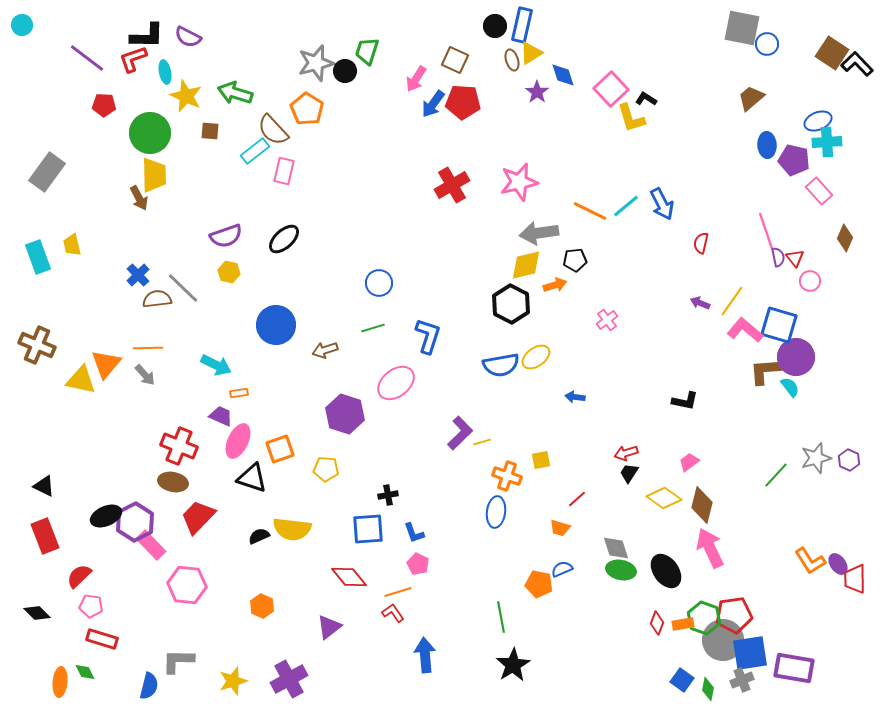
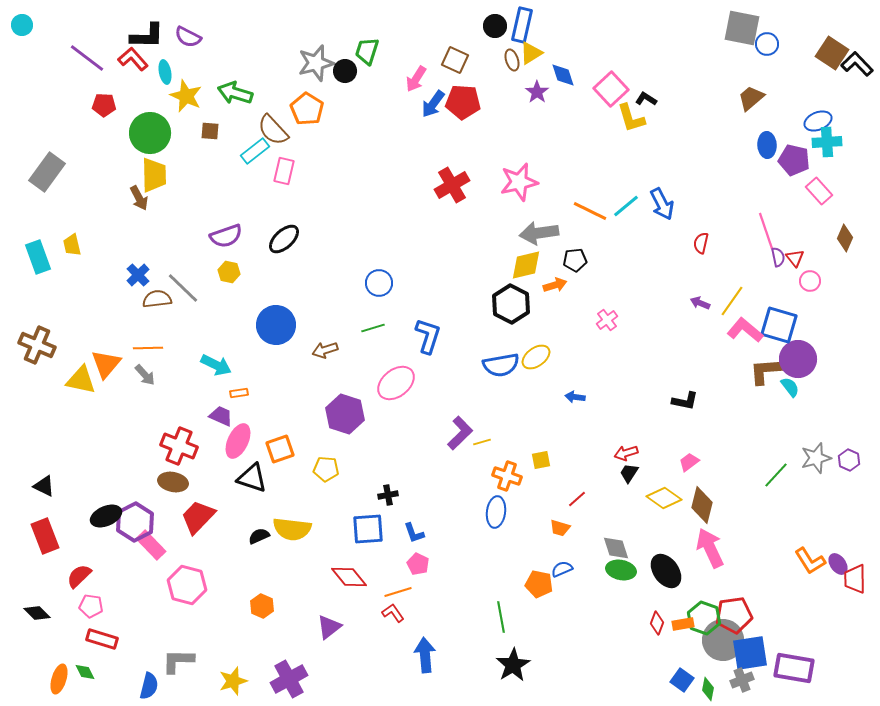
red L-shape at (133, 59): rotated 68 degrees clockwise
purple circle at (796, 357): moved 2 px right, 2 px down
pink hexagon at (187, 585): rotated 9 degrees clockwise
orange ellipse at (60, 682): moved 1 px left, 3 px up; rotated 12 degrees clockwise
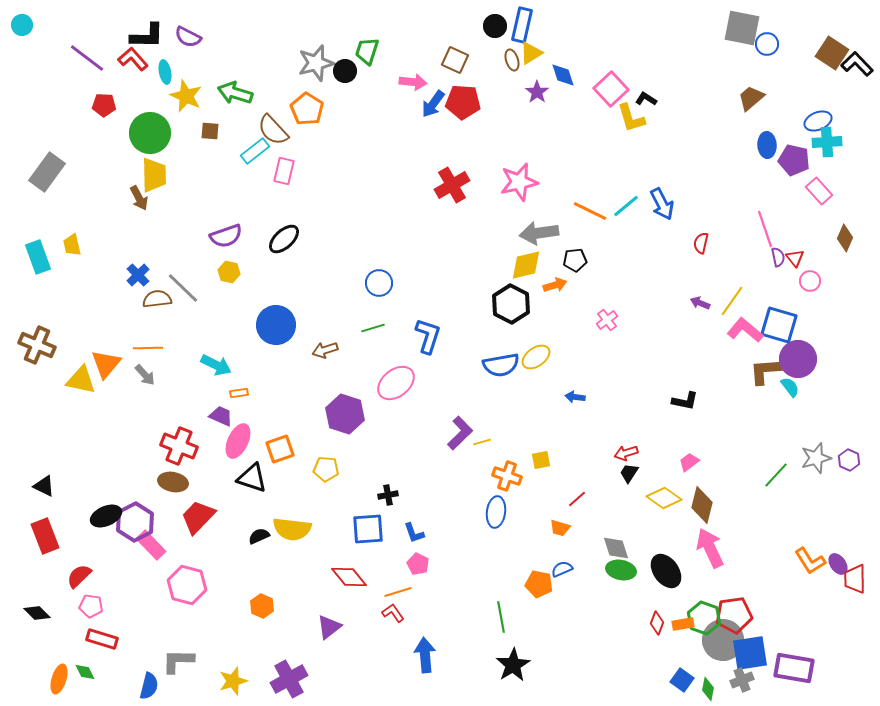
pink arrow at (416, 79): moved 3 px left, 3 px down; rotated 116 degrees counterclockwise
pink line at (766, 231): moved 1 px left, 2 px up
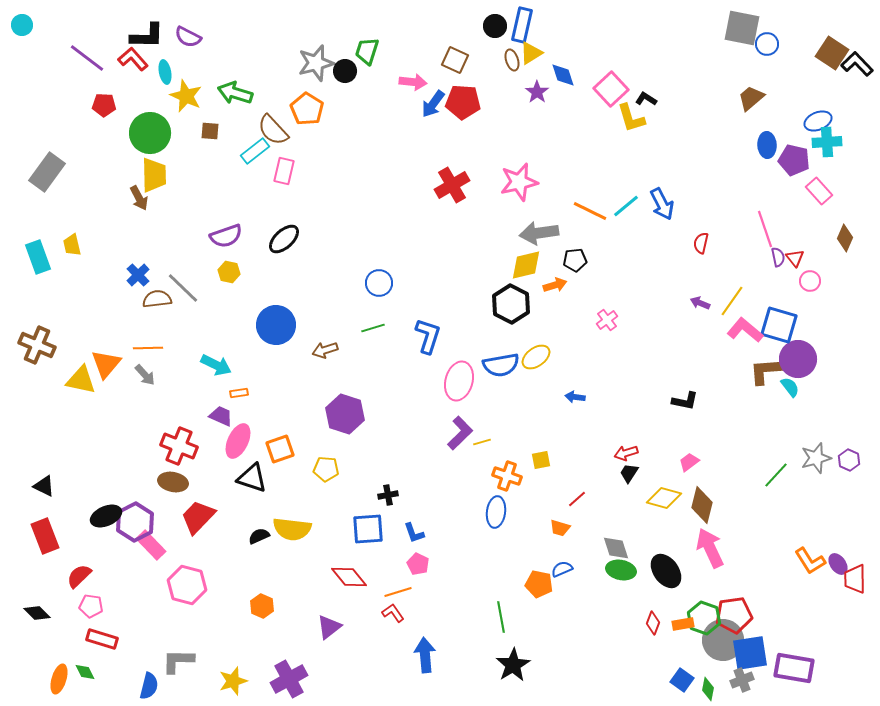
pink ellipse at (396, 383): moved 63 px right, 2 px up; rotated 36 degrees counterclockwise
yellow diamond at (664, 498): rotated 20 degrees counterclockwise
red diamond at (657, 623): moved 4 px left
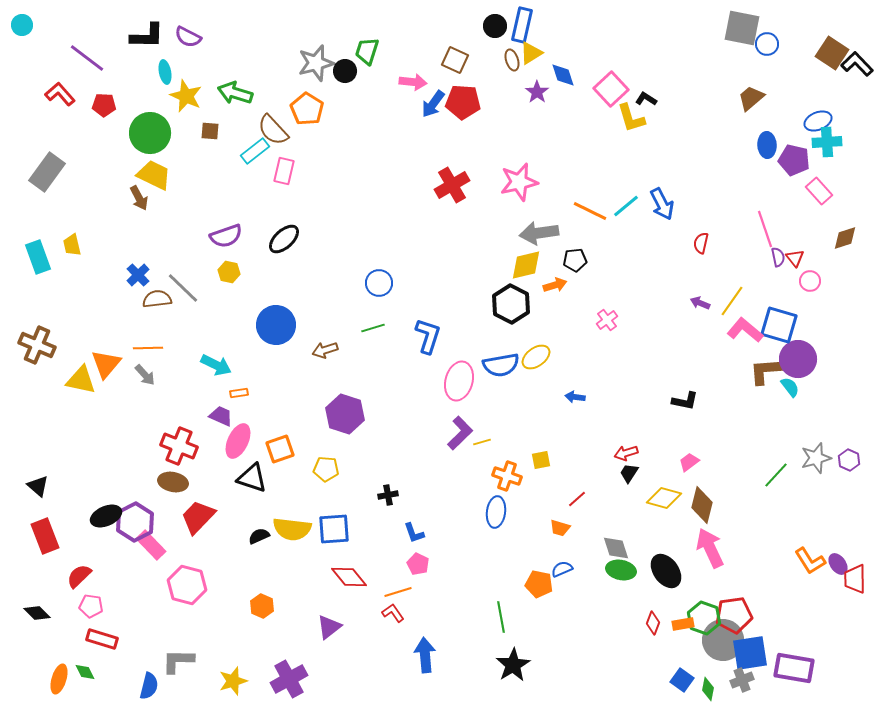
red L-shape at (133, 59): moved 73 px left, 35 px down
yellow trapezoid at (154, 175): rotated 63 degrees counterclockwise
brown diamond at (845, 238): rotated 48 degrees clockwise
black triangle at (44, 486): moved 6 px left; rotated 15 degrees clockwise
blue square at (368, 529): moved 34 px left
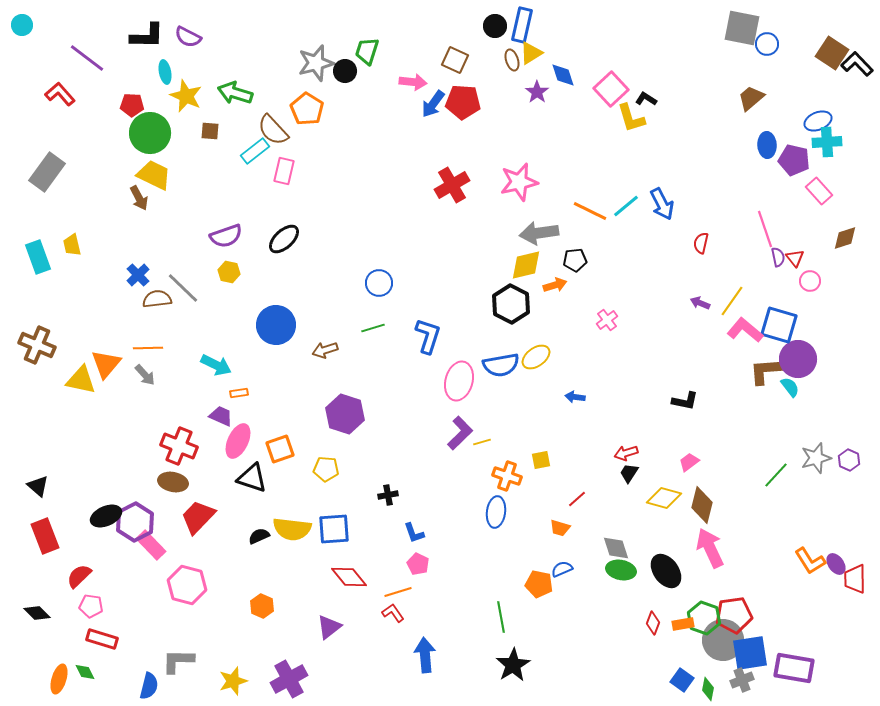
red pentagon at (104, 105): moved 28 px right
purple ellipse at (838, 564): moved 2 px left
